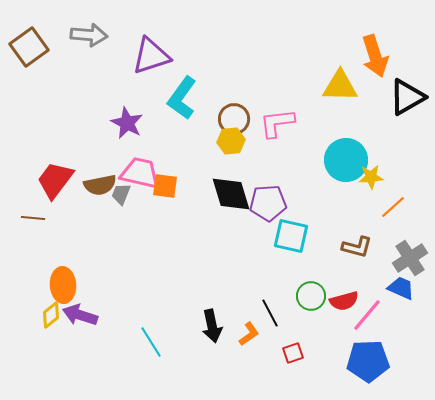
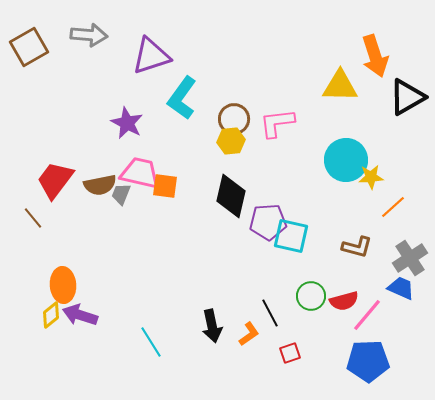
brown square: rotated 6 degrees clockwise
black diamond: moved 2 px down; rotated 30 degrees clockwise
purple pentagon: moved 19 px down
brown line: rotated 45 degrees clockwise
red square: moved 3 px left
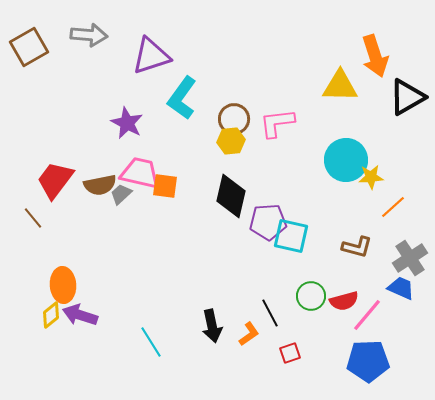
gray trapezoid: rotated 25 degrees clockwise
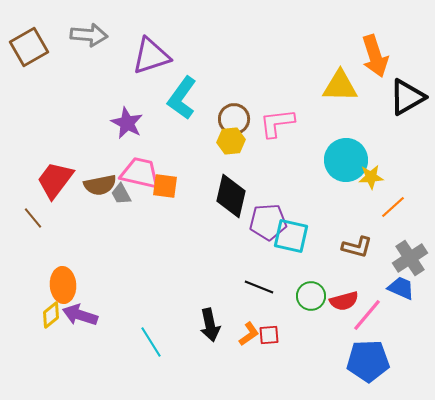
gray trapezoid: rotated 75 degrees counterclockwise
black line: moved 11 px left, 26 px up; rotated 40 degrees counterclockwise
black arrow: moved 2 px left, 1 px up
red square: moved 21 px left, 18 px up; rotated 15 degrees clockwise
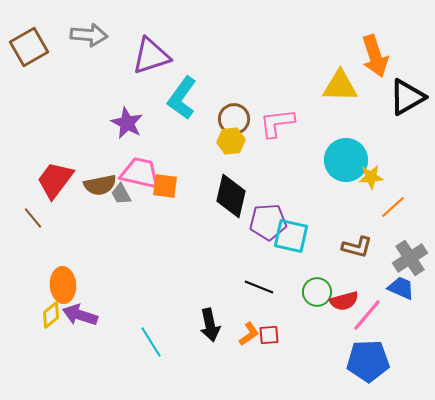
green circle: moved 6 px right, 4 px up
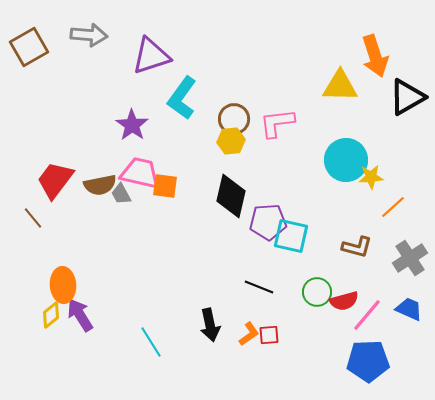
purple star: moved 5 px right, 2 px down; rotated 8 degrees clockwise
blue trapezoid: moved 8 px right, 21 px down
purple arrow: rotated 40 degrees clockwise
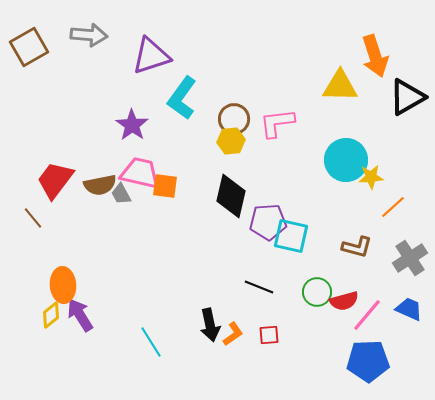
orange L-shape: moved 16 px left
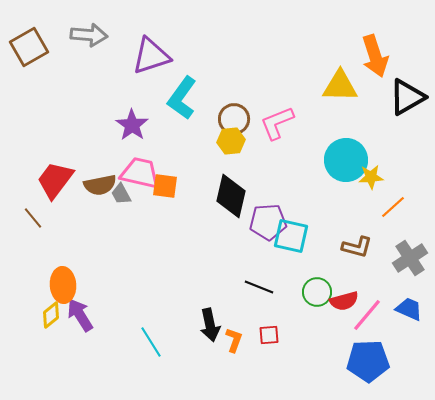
pink L-shape: rotated 15 degrees counterclockwise
orange L-shape: moved 1 px right, 6 px down; rotated 35 degrees counterclockwise
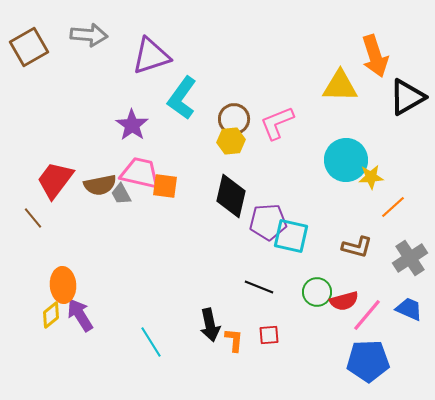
orange L-shape: rotated 15 degrees counterclockwise
